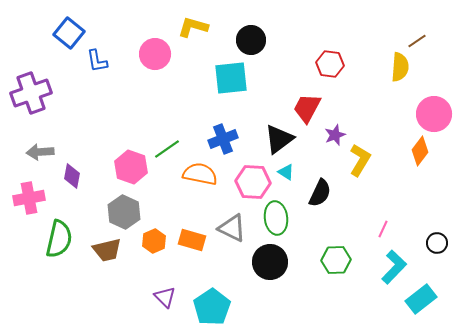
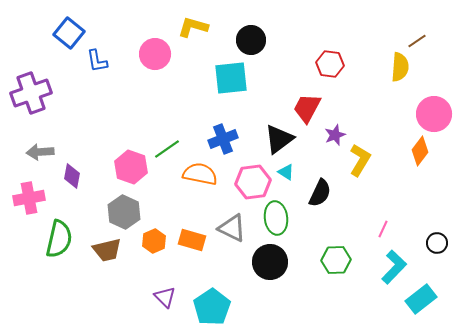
pink hexagon at (253, 182): rotated 12 degrees counterclockwise
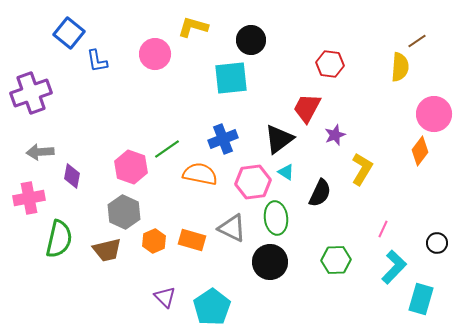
yellow L-shape at (360, 160): moved 2 px right, 9 px down
cyan rectangle at (421, 299): rotated 36 degrees counterclockwise
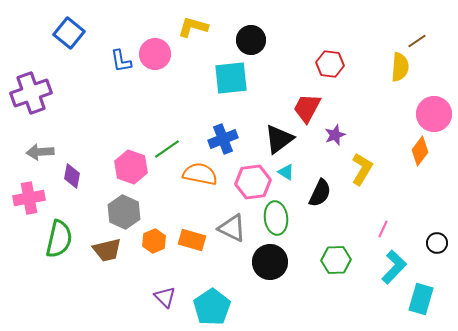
blue L-shape at (97, 61): moved 24 px right
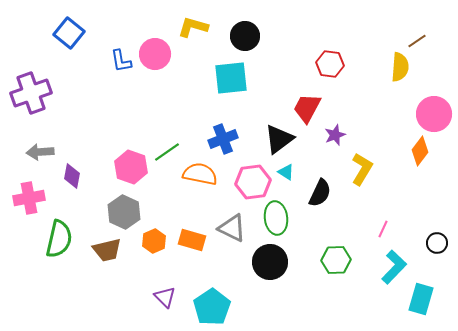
black circle at (251, 40): moved 6 px left, 4 px up
green line at (167, 149): moved 3 px down
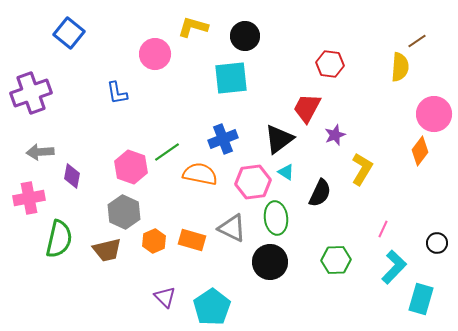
blue L-shape at (121, 61): moved 4 px left, 32 px down
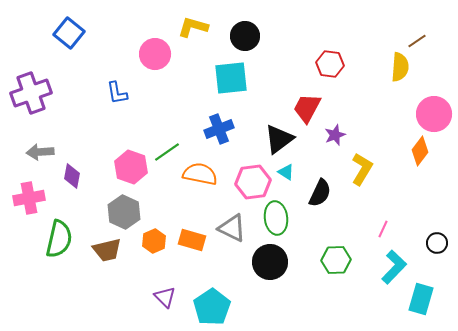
blue cross at (223, 139): moved 4 px left, 10 px up
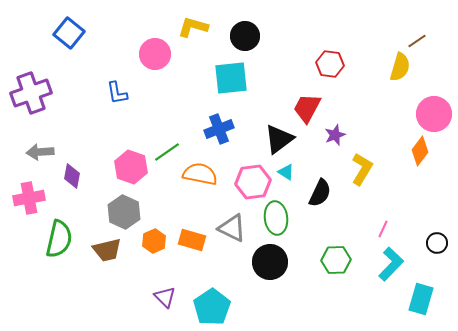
yellow semicircle at (400, 67): rotated 12 degrees clockwise
cyan L-shape at (394, 267): moved 3 px left, 3 px up
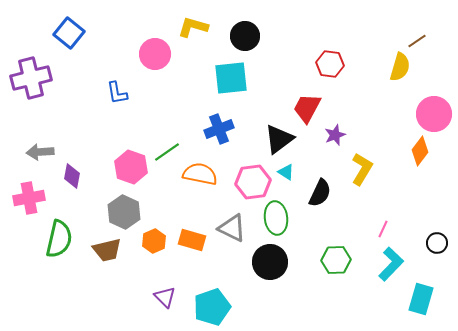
purple cross at (31, 93): moved 15 px up; rotated 6 degrees clockwise
cyan pentagon at (212, 307): rotated 15 degrees clockwise
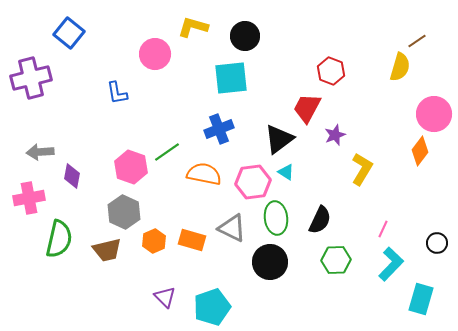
red hexagon at (330, 64): moved 1 px right, 7 px down; rotated 12 degrees clockwise
orange semicircle at (200, 174): moved 4 px right
black semicircle at (320, 193): moved 27 px down
